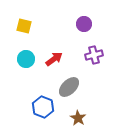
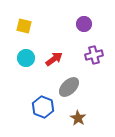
cyan circle: moved 1 px up
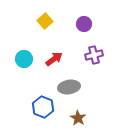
yellow square: moved 21 px right, 5 px up; rotated 35 degrees clockwise
cyan circle: moved 2 px left, 1 px down
gray ellipse: rotated 35 degrees clockwise
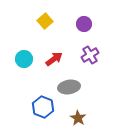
purple cross: moved 4 px left; rotated 18 degrees counterclockwise
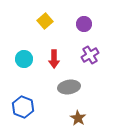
red arrow: rotated 126 degrees clockwise
blue hexagon: moved 20 px left
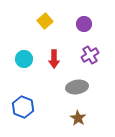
gray ellipse: moved 8 px right
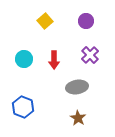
purple circle: moved 2 px right, 3 px up
purple cross: rotated 12 degrees counterclockwise
red arrow: moved 1 px down
